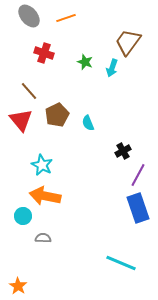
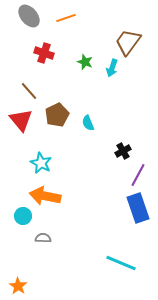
cyan star: moved 1 px left, 2 px up
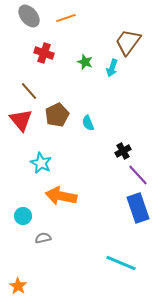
purple line: rotated 70 degrees counterclockwise
orange arrow: moved 16 px right
gray semicircle: rotated 14 degrees counterclockwise
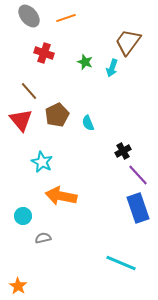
cyan star: moved 1 px right, 1 px up
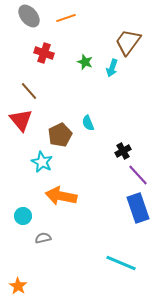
brown pentagon: moved 3 px right, 20 px down
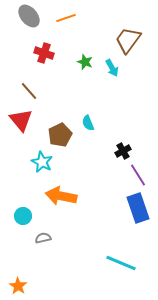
brown trapezoid: moved 2 px up
cyan arrow: rotated 48 degrees counterclockwise
purple line: rotated 10 degrees clockwise
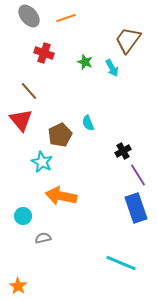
blue rectangle: moved 2 px left
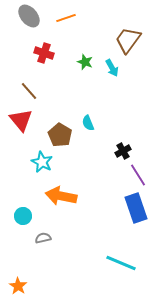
brown pentagon: rotated 15 degrees counterclockwise
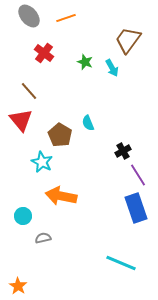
red cross: rotated 18 degrees clockwise
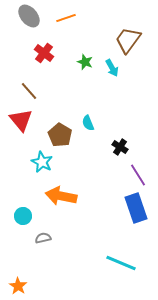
black cross: moved 3 px left, 4 px up; rotated 28 degrees counterclockwise
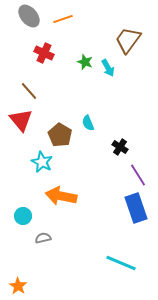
orange line: moved 3 px left, 1 px down
red cross: rotated 12 degrees counterclockwise
cyan arrow: moved 4 px left
